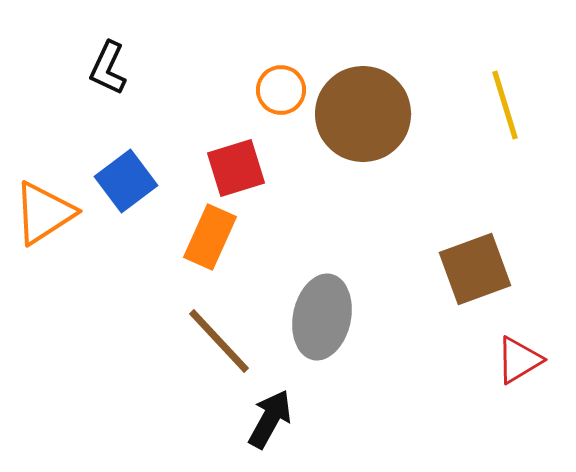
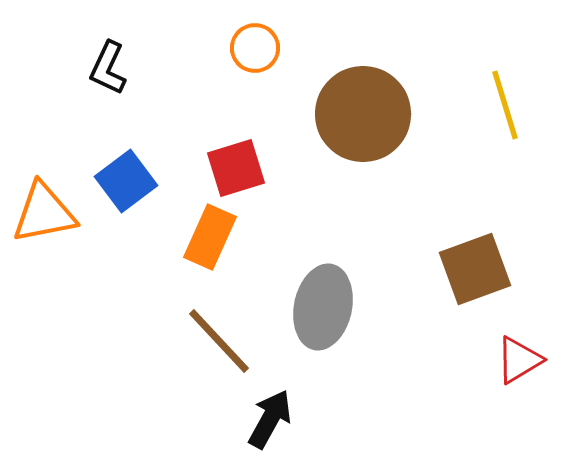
orange circle: moved 26 px left, 42 px up
orange triangle: rotated 22 degrees clockwise
gray ellipse: moved 1 px right, 10 px up
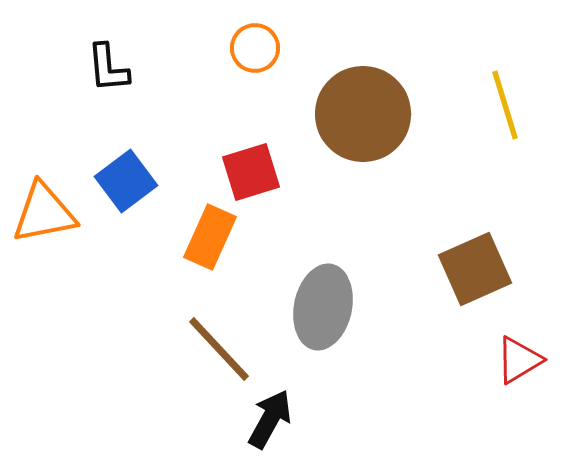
black L-shape: rotated 30 degrees counterclockwise
red square: moved 15 px right, 4 px down
brown square: rotated 4 degrees counterclockwise
brown line: moved 8 px down
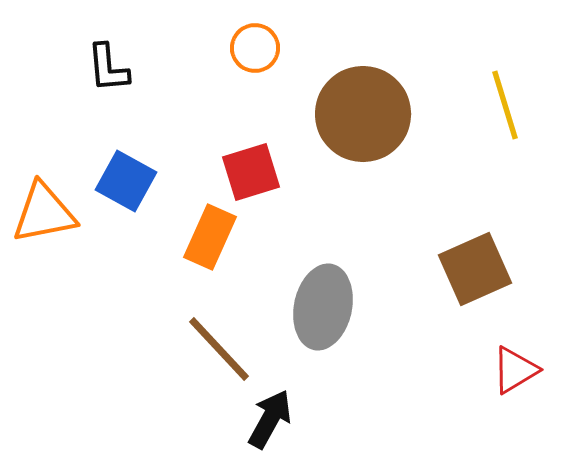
blue square: rotated 24 degrees counterclockwise
red triangle: moved 4 px left, 10 px down
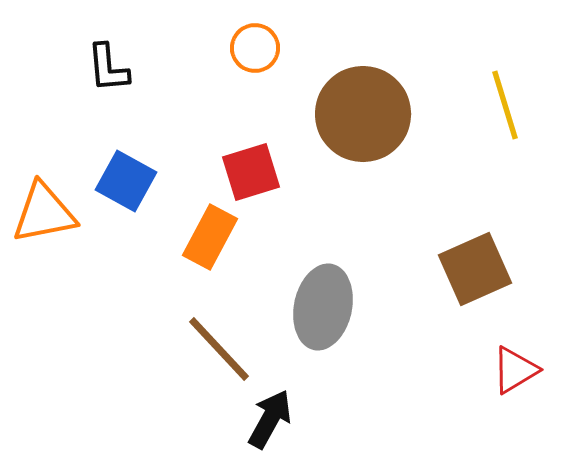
orange rectangle: rotated 4 degrees clockwise
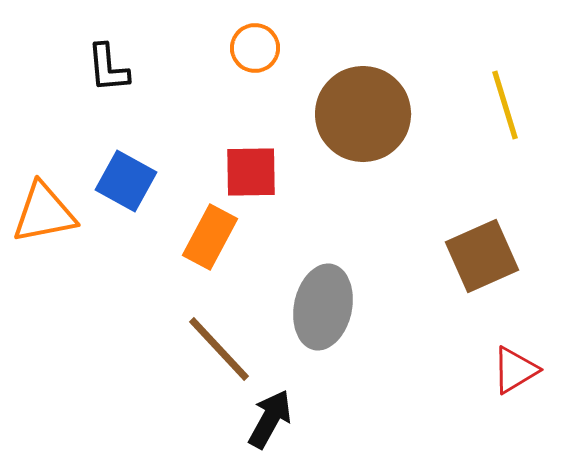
red square: rotated 16 degrees clockwise
brown square: moved 7 px right, 13 px up
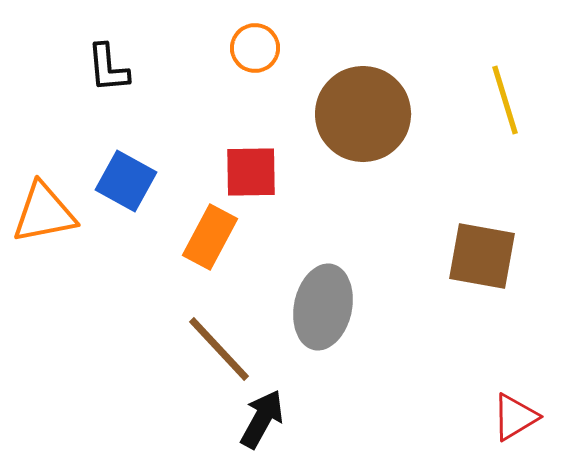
yellow line: moved 5 px up
brown square: rotated 34 degrees clockwise
red triangle: moved 47 px down
black arrow: moved 8 px left
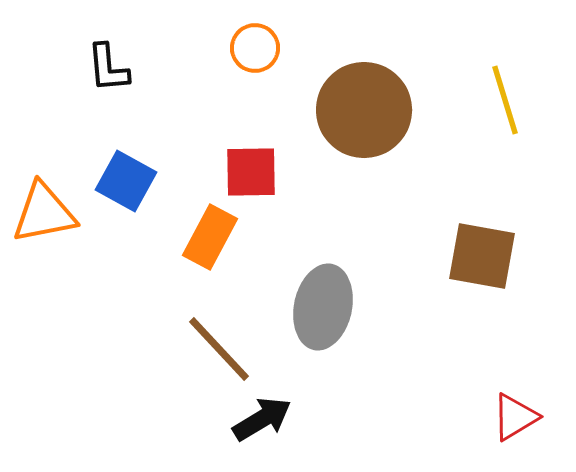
brown circle: moved 1 px right, 4 px up
black arrow: rotated 30 degrees clockwise
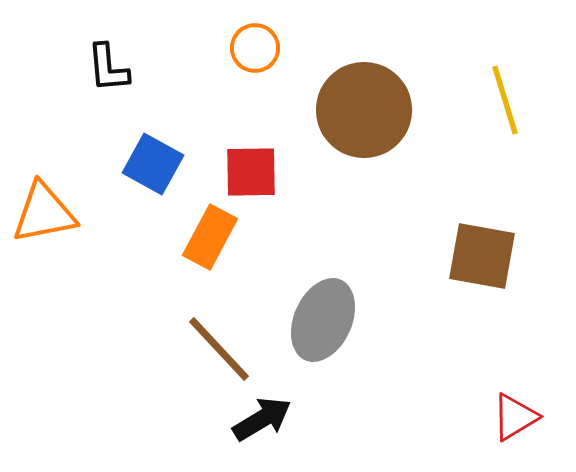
blue square: moved 27 px right, 17 px up
gray ellipse: moved 13 px down; rotated 12 degrees clockwise
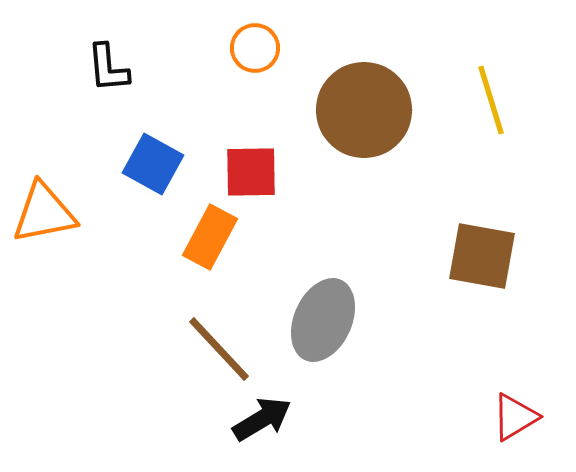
yellow line: moved 14 px left
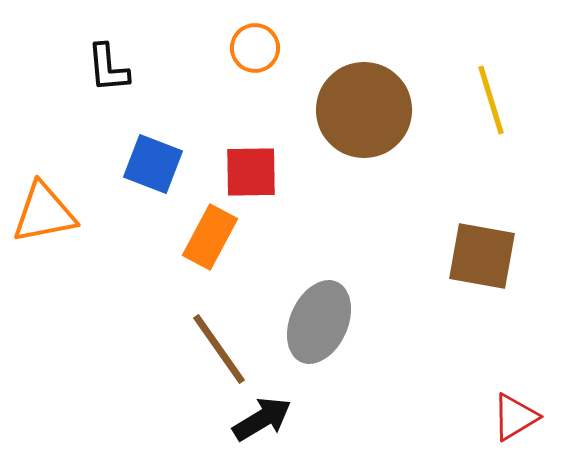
blue square: rotated 8 degrees counterclockwise
gray ellipse: moved 4 px left, 2 px down
brown line: rotated 8 degrees clockwise
